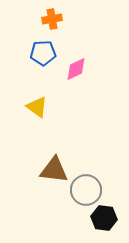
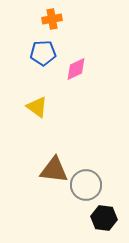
gray circle: moved 5 px up
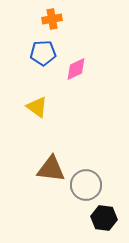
brown triangle: moved 3 px left, 1 px up
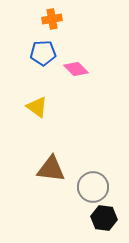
pink diamond: rotated 70 degrees clockwise
gray circle: moved 7 px right, 2 px down
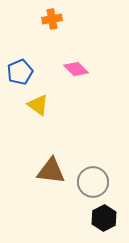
blue pentagon: moved 23 px left, 19 px down; rotated 20 degrees counterclockwise
yellow triangle: moved 1 px right, 2 px up
brown triangle: moved 2 px down
gray circle: moved 5 px up
black hexagon: rotated 25 degrees clockwise
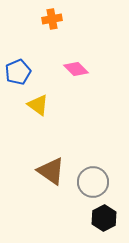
blue pentagon: moved 2 px left
brown triangle: rotated 28 degrees clockwise
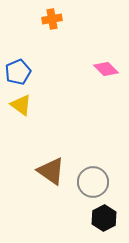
pink diamond: moved 30 px right
yellow triangle: moved 17 px left
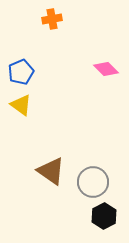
blue pentagon: moved 3 px right
black hexagon: moved 2 px up
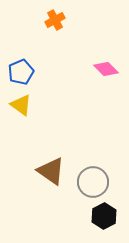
orange cross: moved 3 px right, 1 px down; rotated 18 degrees counterclockwise
